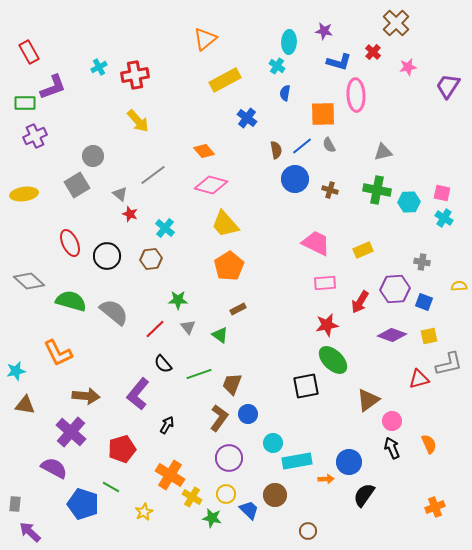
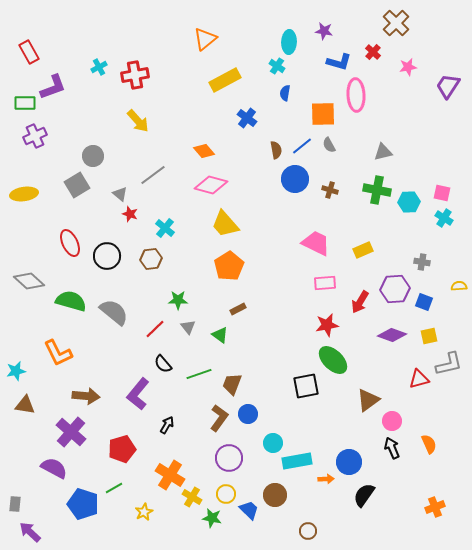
green line at (111, 487): moved 3 px right, 1 px down; rotated 60 degrees counterclockwise
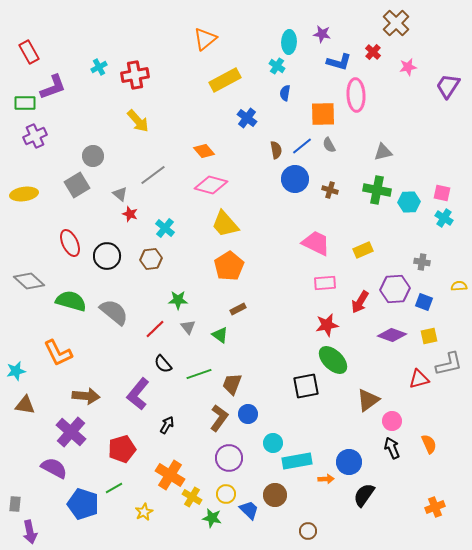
purple star at (324, 31): moved 2 px left, 3 px down
purple arrow at (30, 532): rotated 145 degrees counterclockwise
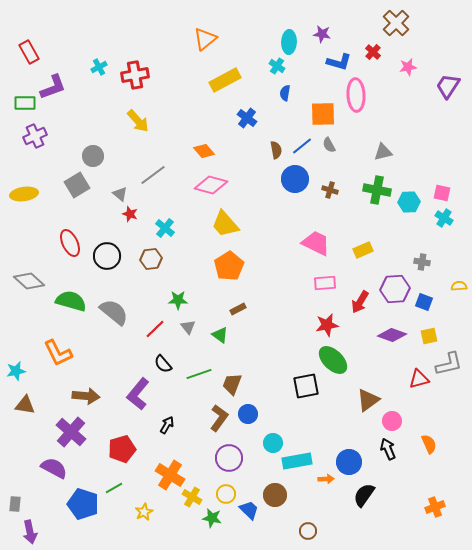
black arrow at (392, 448): moved 4 px left, 1 px down
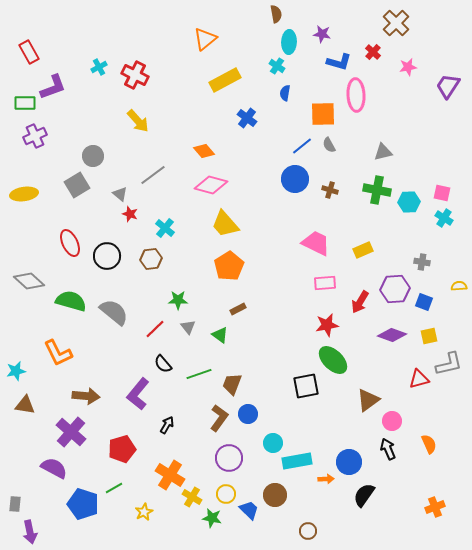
red cross at (135, 75): rotated 36 degrees clockwise
brown semicircle at (276, 150): moved 136 px up
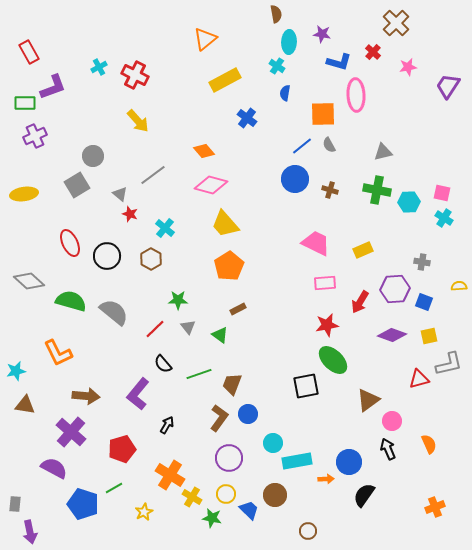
brown hexagon at (151, 259): rotated 25 degrees counterclockwise
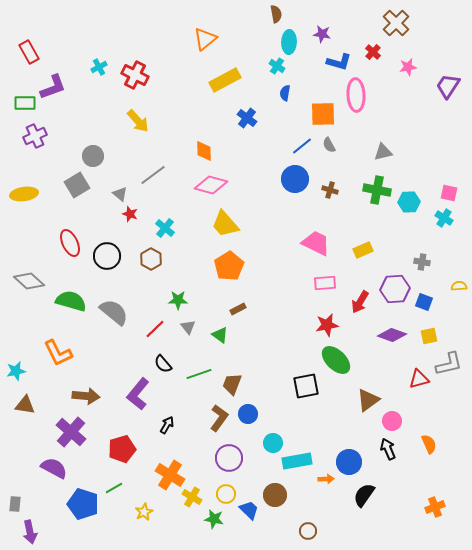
orange diamond at (204, 151): rotated 40 degrees clockwise
pink square at (442, 193): moved 7 px right
green ellipse at (333, 360): moved 3 px right
green star at (212, 518): moved 2 px right, 1 px down
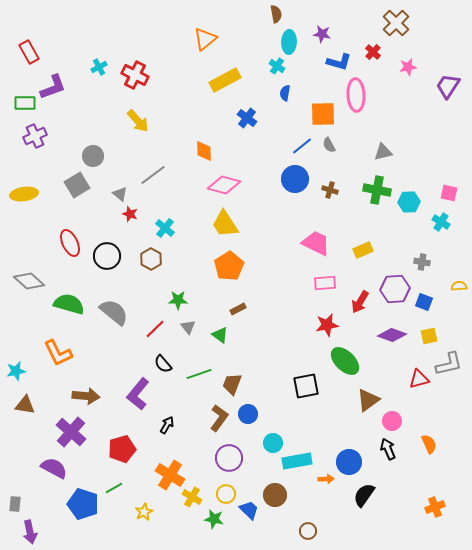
pink diamond at (211, 185): moved 13 px right
cyan cross at (444, 218): moved 3 px left, 4 px down
yellow trapezoid at (225, 224): rotated 8 degrees clockwise
green semicircle at (71, 301): moved 2 px left, 3 px down
green ellipse at (336, 360): moved 9 px right, 1 px down
